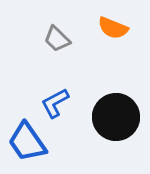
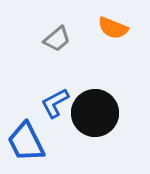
gray trapezoid: rotated 84 degrees counterclockwise
black circle: moved 21 px left, 4 px up
blue trapezoid: moved 1 px left; rotated 9 degrees clockwise
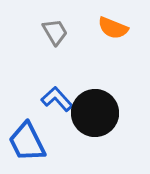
gray trapezoid: moved 2 px left, 7 px up; rotated 80 degrees counterclockwise
blue L-shape: moved 2 px right, 4 px up; rotated 76 degrees clockwise
blue trapezoid: moved 1 px right
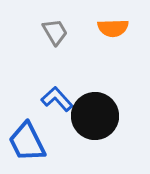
orange semicircle: rotated 24 degrees counterclockwise
black circle: moved 3 px down
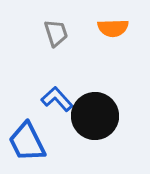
gray trapezoid: moved 1 px right, 1 px down; rotated 12 degrees clockwise
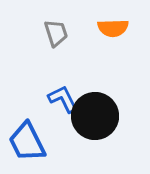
blue L-shape: moved 6 px right; rotated 16 degrees clockwise
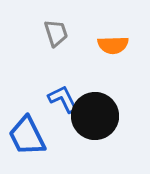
orange semicircle: moved 17 px down
blue trapezoid: moved 6 px up
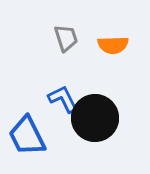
gray trapezoid: moved 10 px right, 5 px down
black circle: moved 2 px down
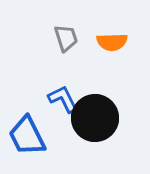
orange semicircle: moved 1 px left, 3 px up
